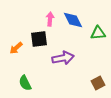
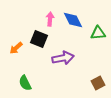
black square: rotated 30 degrees clockwise
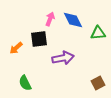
pink arrow: rotated 16 degrees clockwise
black square: rotated 30 degrees counterclockwise
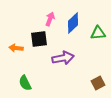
blue diamond: moved 3 px down; rotated 75 degrees clockwise
orange arrow: rotated 48 degrees clockwise
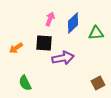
green triangle: moved 2 px left
black square: moved 5 px right, 4 px down; rotated 12 degrees clockwise
orange arrow: rotated 40 degrees counterclockwise
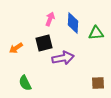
blue diamond: rotated 45 degrees counterclockwise
black square: rotated 18 degrees counterclockwise
brown square: rotated 24 degrees clockwise
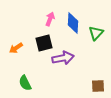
green triangle: rotated 42 degrees counterclockwise
brown square: moved 3 px down
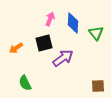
green triangle: rotated 21 degrees counterclockwise
purple arrow: rotated 25 degrees counterclockwise
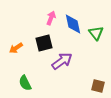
pink arrow: moved 1 px right, 1 px up
blue diamond: moved 1 px down; rotated 15 degrees counterclockwise
purple arrow: moved 1 px left, 3 px down
brown square: rotated 16 degrees clockwise
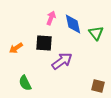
black square: rotated 18 degrees clockwise
